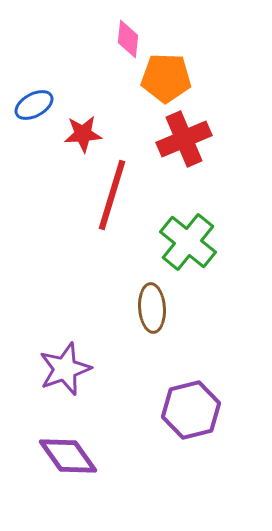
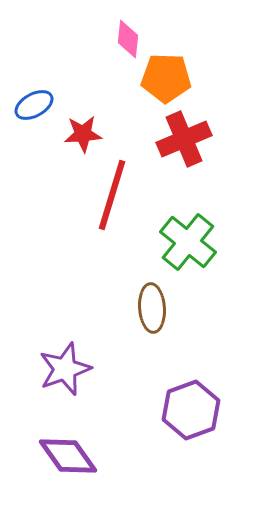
purple hexagon: rotated 6 degrees counterclockwise
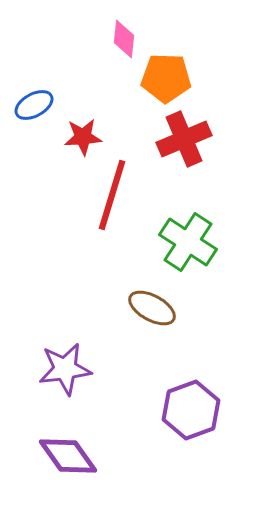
pink diamond: moved 4 px left
red star: moved 3 px down
green cross: rotated 6 degrees counterclockwise
brown ellipse: rotated 57 degrees counterclockwise
purple star: rotated 12 degrees clockwise
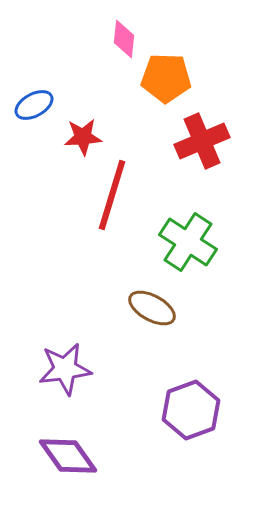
red cross: moved 18 px right, 2 px down
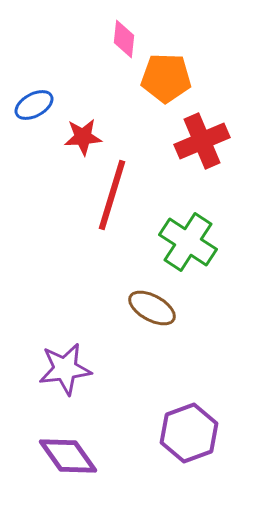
purple hexagon: moved 2 px left, 23 px down
